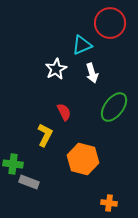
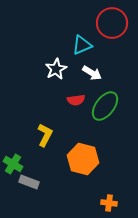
red circle: moved 2 px right
white arrow: rotated 42 degrees counterclockwise
green ellipse: moved 9 px left, 1 px up
red semicircle: moved 12 px right, 12 px up; rotated 108 degrees clockwise
green cross: rotated 24 degrees clockwise
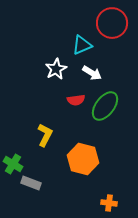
gray rectangle: moved 2 px right, 1 px down
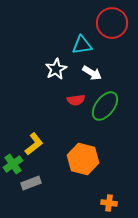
cyan triangle: rotated 15 degrees clockwise
yellow L-shape: moved 11 px left, 9 px down; rotated 25 degrees clockwise
green cross: rotated 24 degrees clockwise
gray rectangle: rotated 42 degrees counterclockwise
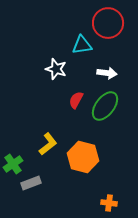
red circle: moved 4 px left
white star: rotated 25 degrees counterclockwise
white arrow: moved 15 px right; rotated 24 degrees counterclockwise
red semicircle: rotated 126 degrees clockwise
yellow L-shape: moved 14 px right
orange hexagon: moved 2 px up
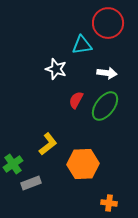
orange hexagon: moved 7 px down; rotated 16 degrees counterclockwise
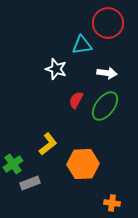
gray rectangle: moved 1 px left
orange cross: moved 3 px right
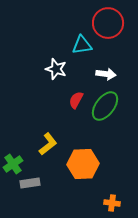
white arrow: moved 1 px left, 1 px down
gray rectangle: rotated 12 degrees clockwise
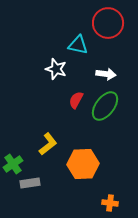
cyan triangle: moved 4 px left; rotated 20 degrees clockwise
orange cross: moved 2 px left
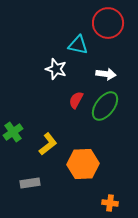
green cross: moved 32 px up
